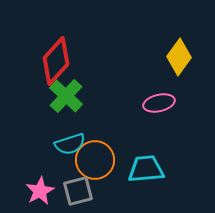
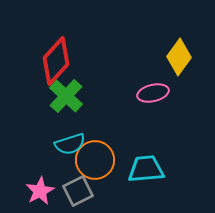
pink ellipse: moved 6 px left, 10 px up
gray square: rotated 12 degrees counterclockwise
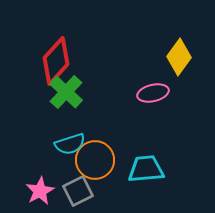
green cross: moved 4 px up
